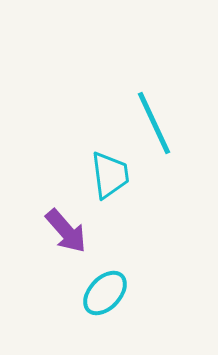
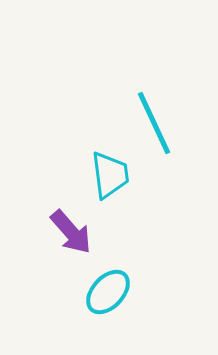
purple arrow: moved 5 px right, 1 px down
cyan ellipse: moved 3 px right, 1 px up
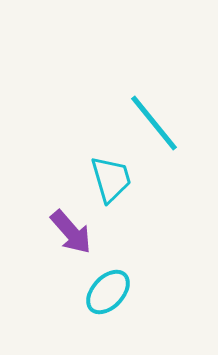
cyan line: rotated 14 degrees counterclockwise
cyan trapezoid: moved 1 px right, 4 px down; rotated 9 degrees counterclockwise
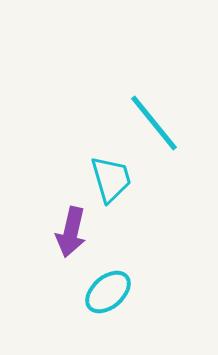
purple arrow: rotated 54 degrees clockwise
cyan ellipse: rotated 6 degrees clockwise
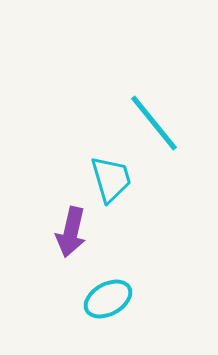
cyan ellipse: moved 7 px down; rotated 12 degrees clockwise
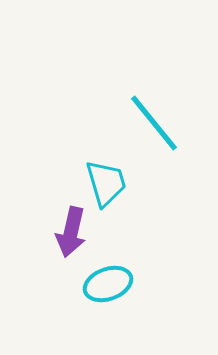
cyan trapezoid: moved 5 px left, 4 px down
cyan ellipse: moved 15 px up; rotated 9 degrees clockwise
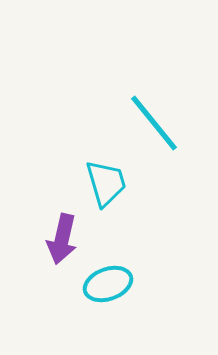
purple arrow: moved 9 px left, 7 px down
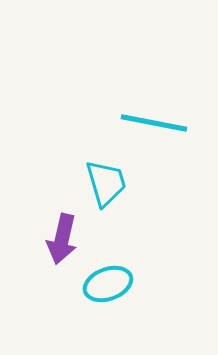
cyan line: rotated 40 degrees counterclockwise
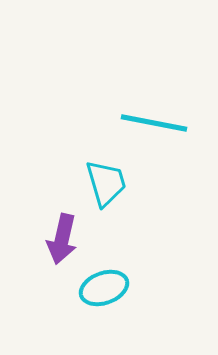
cyan ellipse: moved 4 px left, 4 px down
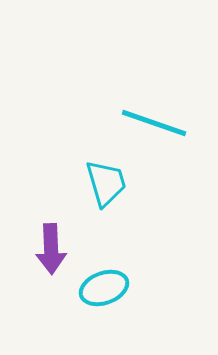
cyan line: rotated 8 degrees clockwise
purple arrow: moved 11 px left, 10 px down; rotated 15 degrees counterclockwise
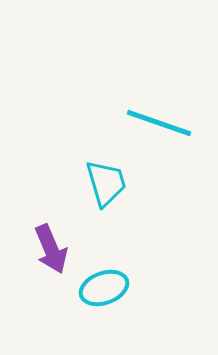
cyan line: moved 5 px right
purple arrow: rotated 21 degrees counterclockwise
